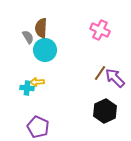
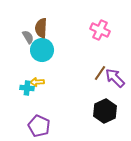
cyan circle: moved 3 px left
purple pentagon: moved 1 px right, 1 px up
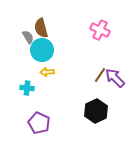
brown semicircle: rotated 18 degrees counterclockwise
brown line: moved 2 px down
yellow arrow: moved 10 px right, 10 px up
black hexagon: moved 9 px left
purple pentagon: moved 3 px up
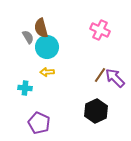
cyan circle: moved 5 px right, 3 px up
cyan cross: moved 2 px left
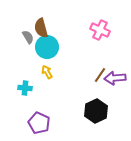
yellow arrow: rotated 64 degrees clockwise
purple arrow: rotated 50 degrees counterclockwise
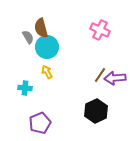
purple pentagon: moved 1 px right; rotated 25 degrees clockwise
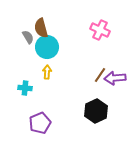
yellow arrow: rotated 32 degrees clockwise
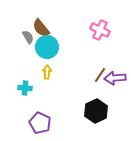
brown semicircle: rotated 24 degrees counterclockwise
purple pentagon: rotated 25 degrees counterclockwise
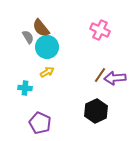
yellow arrow: rotated 56 degrees clockwise
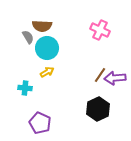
brown semicircle: moved 1 px right, 2 px up; rotated 48 degrees counterclockwise
cyan circle: moved 1 px down
black hexagon: moved 2 px right, 2 px up
